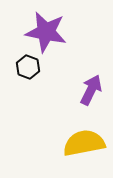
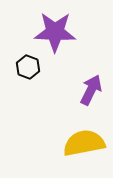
purple star: moved 9 px right; rotated 9 degrees counterclockwise
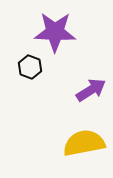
black hexagon: moved 2 px right
purple arrow: rotated 32 degrees clockwise
